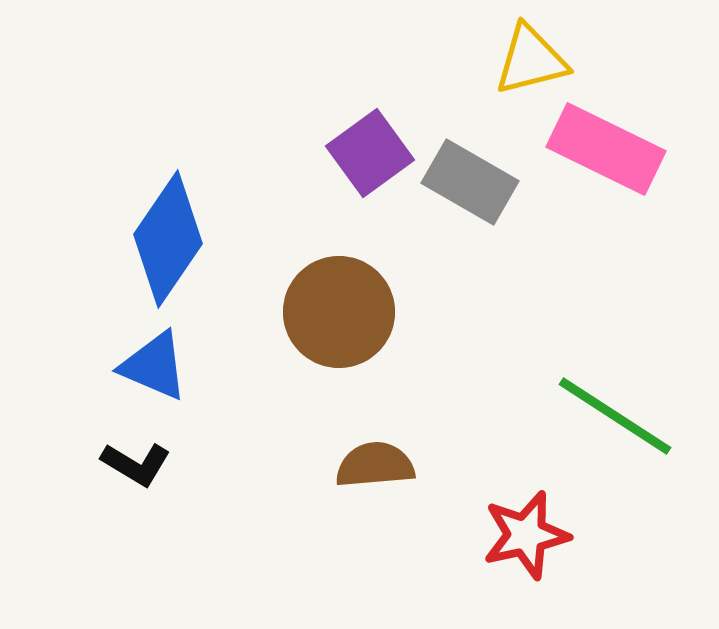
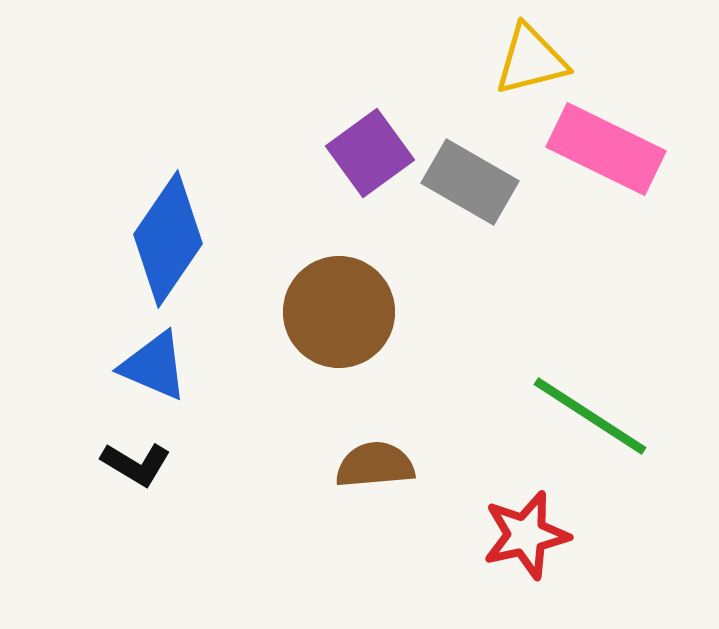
green line: moved 25 px left
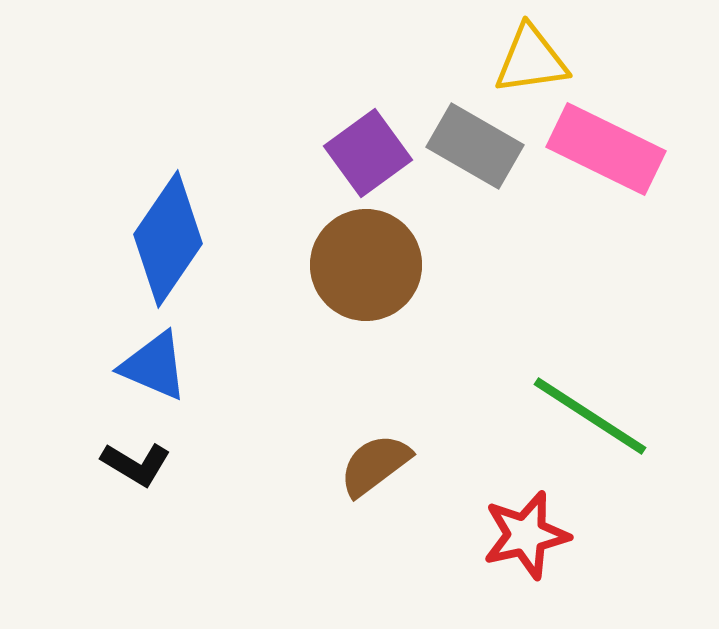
yellow triangle: rotated 6 degrees clockwise
purple square: moved 2 px left
gray rectangle: moved 5 px right, 36 px up
brown circle: moved 27 px right, 47 px up
brown semicircle: rotated 32 degrees counterclockwise
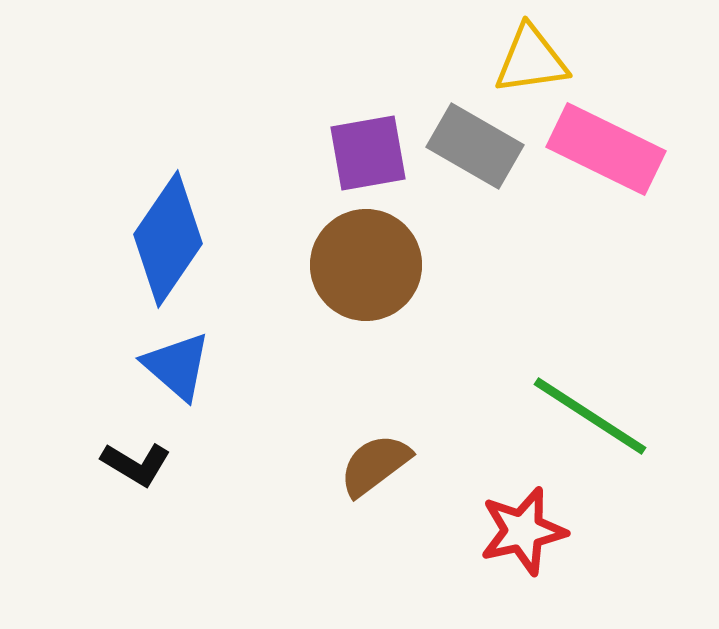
purple square: rotated 26 degrees clockwise
blue triangle: moved 23 px right; rotated 18 degrees clockwise
red star: moved 3 px left, 4 px up
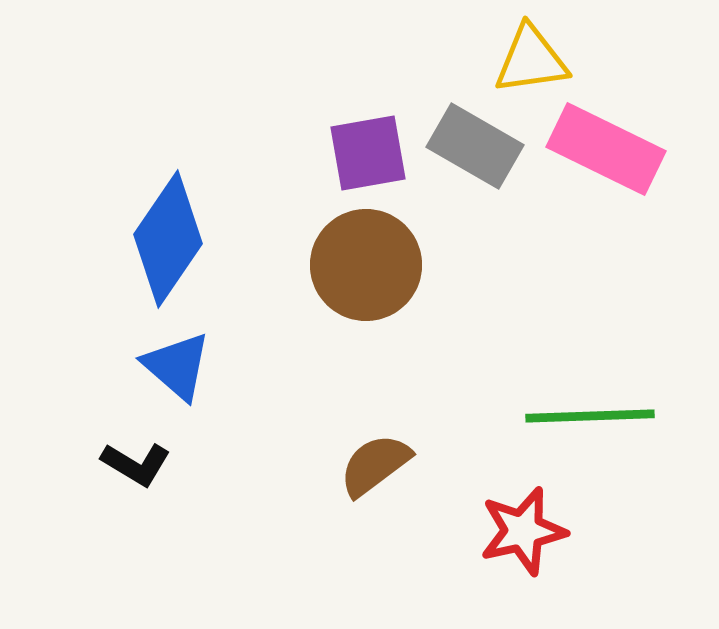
green line: rotated 35 degrees counterclockwise
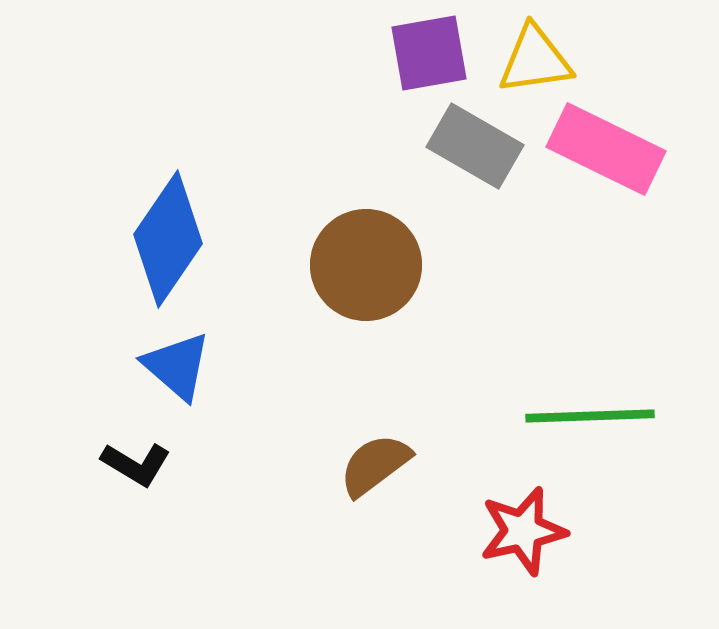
yellow triangle: moved 4 px right
purple square: moved 61 px right, 100 px up
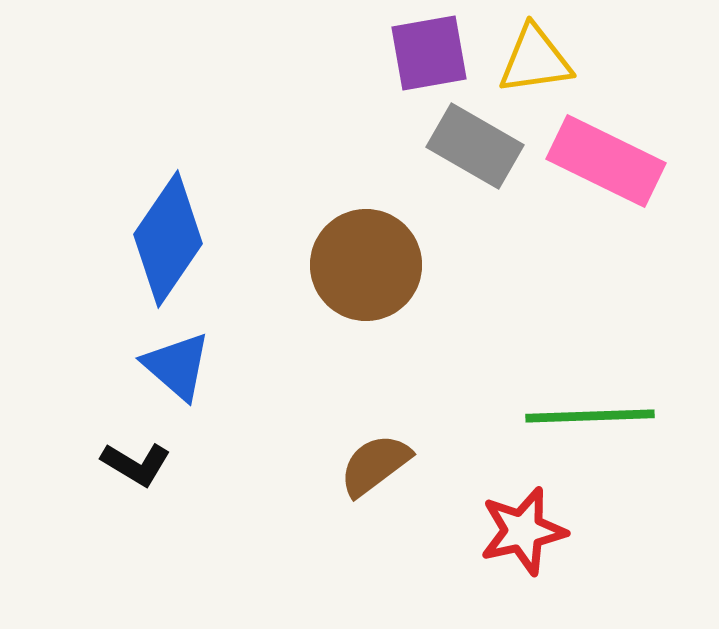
pink rectangle: moved 12 px down
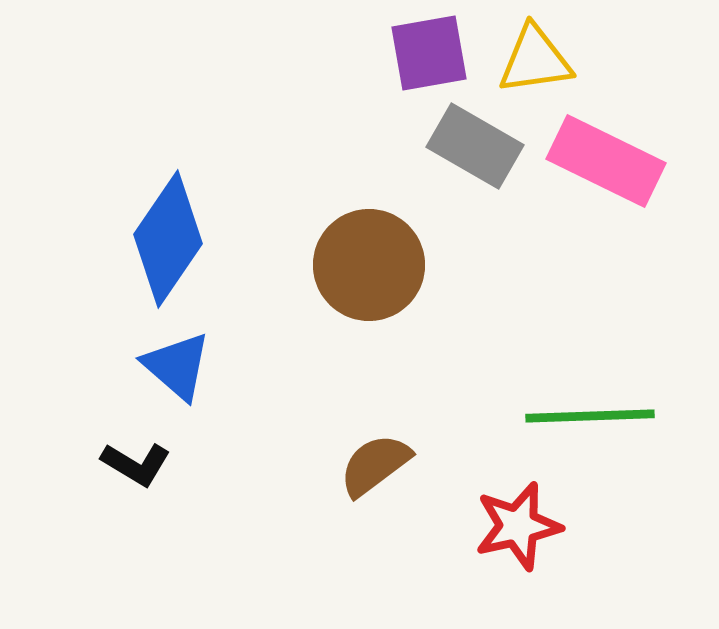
brown circle: moved 3 px right
red star: moved 5 px left, 5 px up
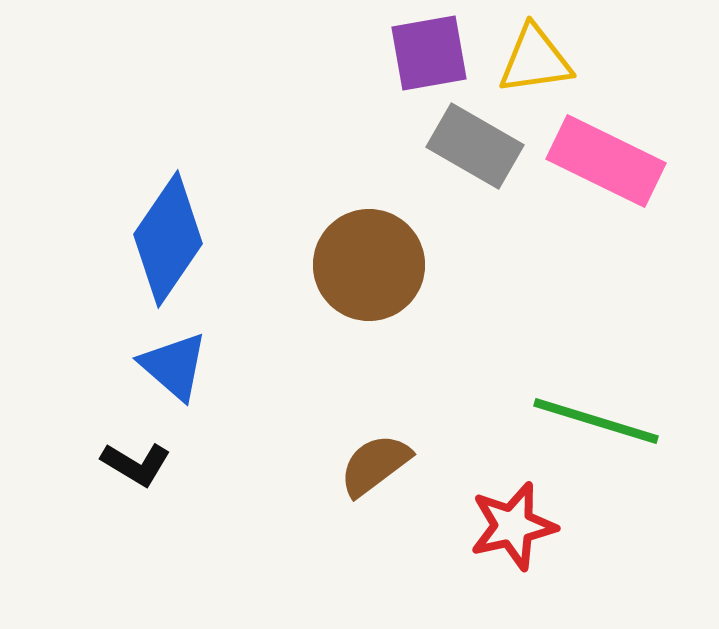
blue triangle: moved 3 px left
green line: moved 6 px right, 5 px down; rotated 19 degrees clockwise
red star: moved 5 px left
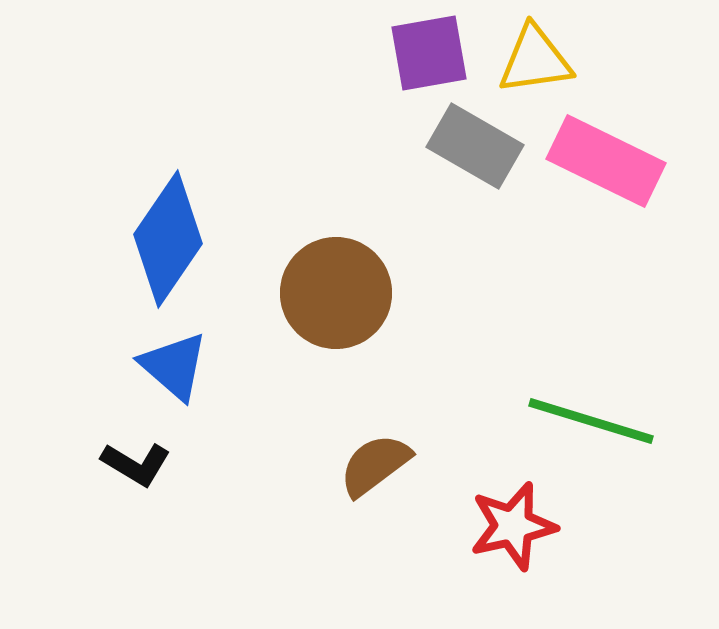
brown circle: moved 33 px left, 28 px down
green line: moved 5 px left
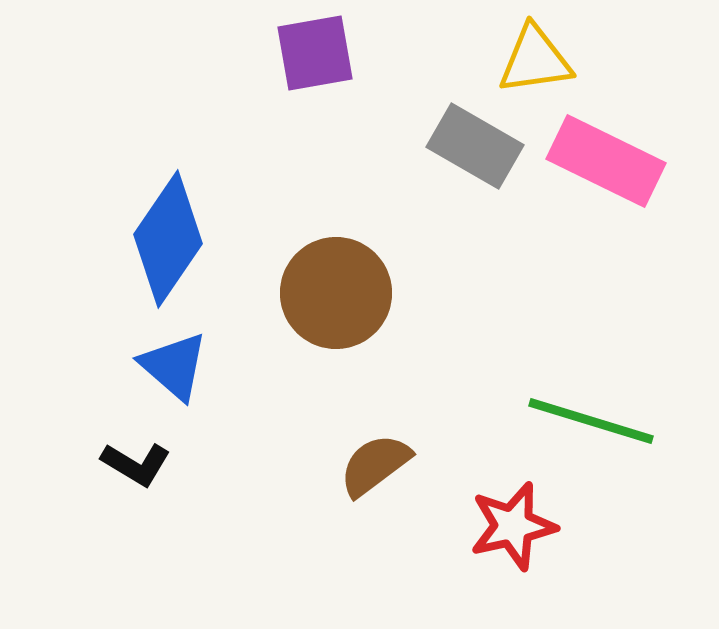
purple square: moved 114 px left
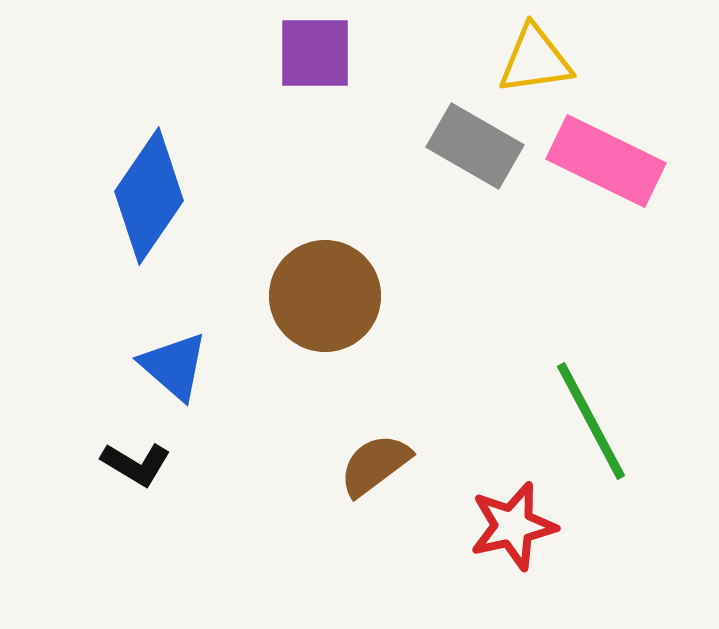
purple square: rotated 10 degrees clockwise
blue diamond: moved 19 px left, 43 px up
brown circle: moved 11 px left, 3 px down
green line: rotated 45 degrees clockwise
